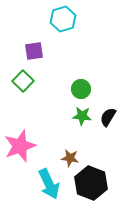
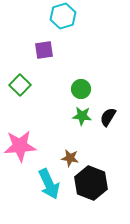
cyan hexagon: moved 3 px up
purple square: moved 10 px right, 1 px up
green square: moved 3 px left, 4 px down
pink star: rotated 16 degrees clockwise
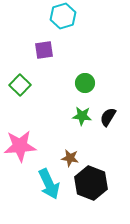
green circle: moved 4 px right, 6 px up
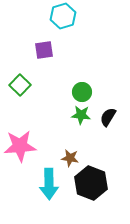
green circle: moved 3 px left, 9 px down
green star: moved 1 px left, 1 px up
cyan arrow: rotated 24 degrees clockwise
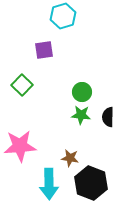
green square: moved 2 px right
black semicircle: rotated 30 degrees counterclockwise
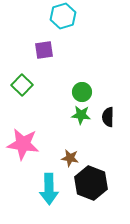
pink star: moved 3 px right, 2 px up; rotated 12 degrees clockwise
cyan arrow: moved 5 px down
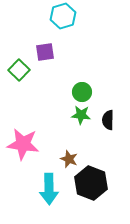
purple square: moved 1 px right, 2 px down
green square: moved 3 px left, 15 px up
black semicircle: moved 3 px down
brown star: moved 1 px left, 1 px down; rotated 12 degrees clockwise
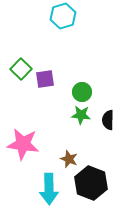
purple square: moved 27 px down
green square: moved 2 px right, 1 px up
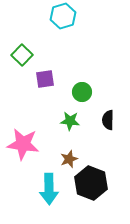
green square: moved 1 px right, 14 px up
green star: moved 11 px left, 6 px down
brown star: rotated 30 degrees clockwise
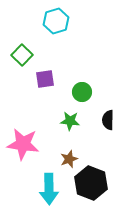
cyan hexagon: moved 7 px left, 5 px down
